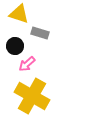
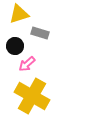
yellow triangle: rotated 35 degrees counterclockwise
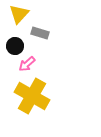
yellow triangle: rotated 30 degrees counterclockwise
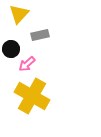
gray rectangle: moved 2 px down; rotated 30 degrees counterclockwise
black circle: moved 4 px left, 3 px down
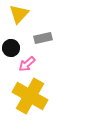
gray rectangle: moved 3 px right, 3 px down
black circle: moved 1 px up
yellow cross: moved 2 px left
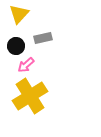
black circle: moved 5 px right, 2 px up
pink arrow: moved 1 px left, 1 px down
yellow cross: rotated 28 degrees clockwise
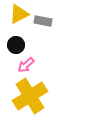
yellow triangle: rotated 20 degrees clockwise
gray rectangle: moved 17 px up; rotated 24 degrees clockwise
black circle: moved 1 px up
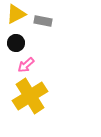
yellow triangle: moved 3 px left
black circle: moved 2 px up
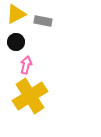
black circle: moved 1 px up
pink arrow: rotated 144 degrees clockwise
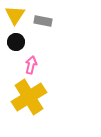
yellow triangle: moved 1 px left, 1 px down; rotated 30 degrees counterclockwise
pink arrow: moved 5 px right
yellow cross: moved 1 px left, 1 px down
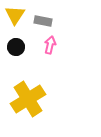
black circle: moved 5 px down
pink arrow: moved 19 px right, 20 px up
yellow cross: moved 1 px left, 2 px down
